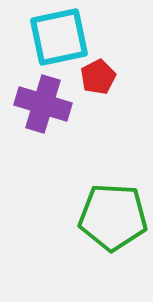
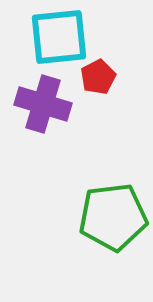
cyan square: rotated 6 degrees clockwise
green pentagon: rotated 10 degrees counterclockwise
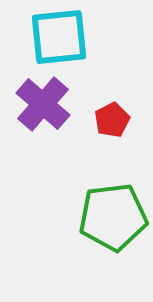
red pentagon: moved 14 px right, 43 px down
purple cross: rotated 24 degrees clockwise
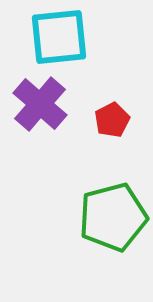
purple cross: moved 3 px left
green pentagon: rotated 8 degrees counterclockwise
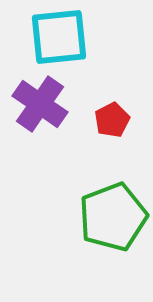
purple cross: rotated 6 degrees counterclockwise
green pentagon: rotated 6 degrees counterclockwise
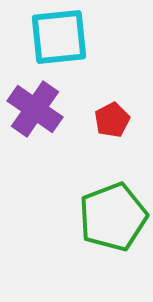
purple cross: moved 5 px left, 5 px down
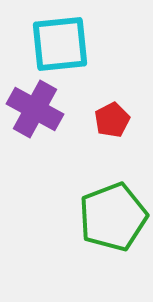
cyan square: moved 1 px right, 7 px down
purple cross: rotated 6 degrees counterclockwise
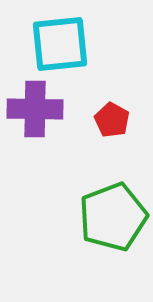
purple cross: rotated 28 degrees counterclockwise
red pentagon: rotated 16 degrees counterclockwise
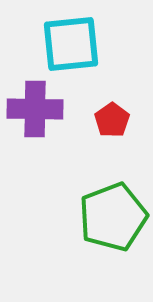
cyan square: moved 11 px right
red pentagon: rotated 8 degrees clockwise
